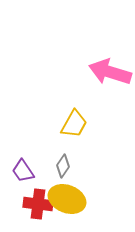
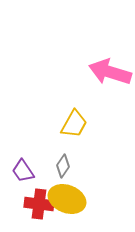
red cross: moved 1 px right
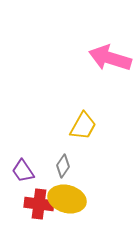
pink arrow: moved 14 px up
yellow trapezoid: moved 9 px right, 2 px down
yellow ellipse: rotated 6 degrees counterclockwise
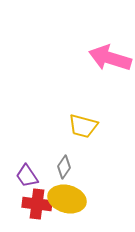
yellow trapezoid: rotated 76 degrees clockwise
gray diamond: moved 1 px right, 1 px down
purple trapezoid: moved 4 px right, 5 px down
red cross: moved 2 px left
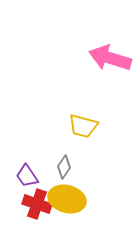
red cross: rotated 12 degrees clockwise
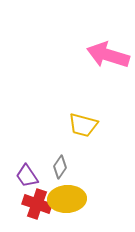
pink arrow: moved 2 px left, 3 px up
yellow trapezoid: moved 1 px up
gray diamond: moved 4 px left
yellow ellipse: rotated 18 degrees counterclockwise
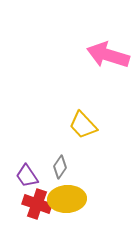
yellow trapezoid: rotated 32 degrees clockwise
